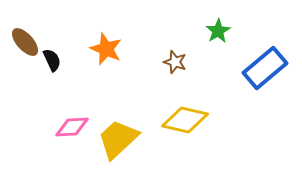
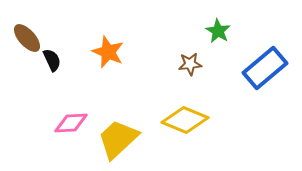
green star: rotated 10 degrees counterclockwise
brown ellipse: moved 2 px right, 4 px up
orange star: moved 2 px right, 3 px down
brown star: moved 15 px right, 2 px down; rotated 25 degrees counterclockwise
yellow diamond: rotated 9 degrees clockwise
pink diamond: moved 1 px left, 4 px up
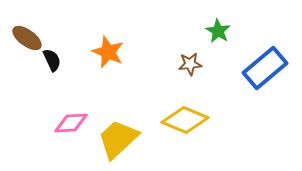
brown ellipse: rotated 12 degrees counterclockwise
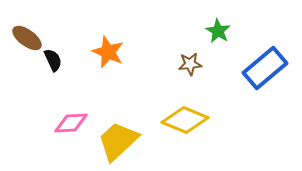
black semicircle: moved 1 px right
yellow trapezoid: moved 2 px down
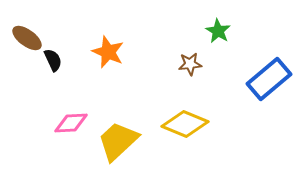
blue rectangle: moved 4 px right, 11 px down
yellow diamond: moved 4 px down
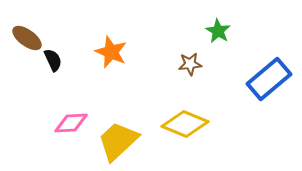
orange star: moved 3 px right
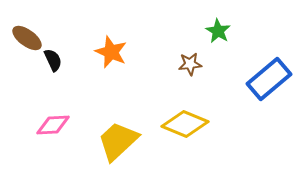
pink diamond: moved 18 px left, 2 px down
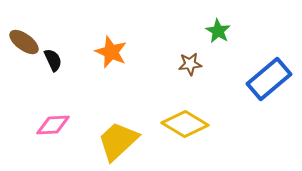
brown ellipse: moved 3 px left, 4 px down
yellow diamond: rotated 9 degrees clockwise
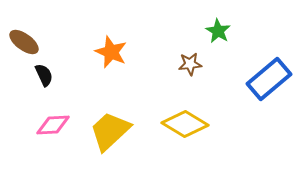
black semicircle: moved 9 px left, 15 px down
yellow trapezoid: moved 8 px left, 10 px up
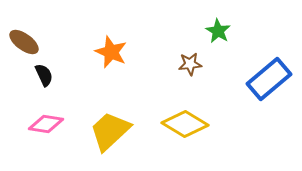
pink diamond: moved 7 px left, 1 px up; rotated 12 degrees clockwise
